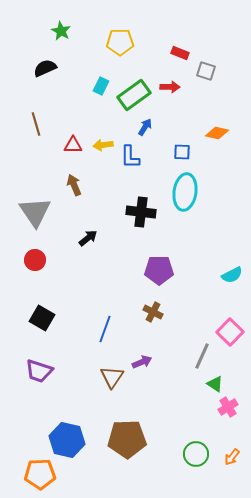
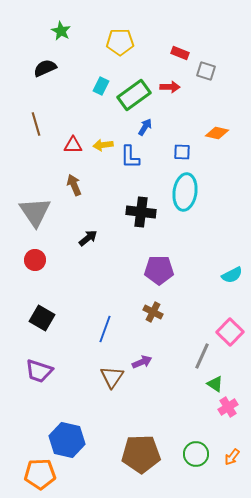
brown pentagon: moved 14 px right, 15 px down
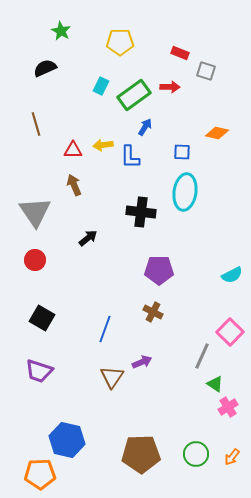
red triangle: moved 5 px down
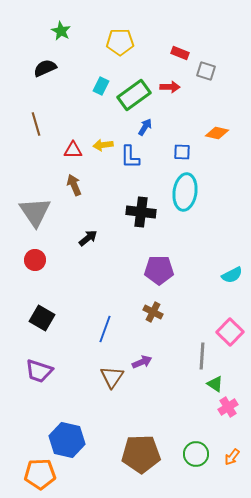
gray line: rotated 20 degrees counterclockwise
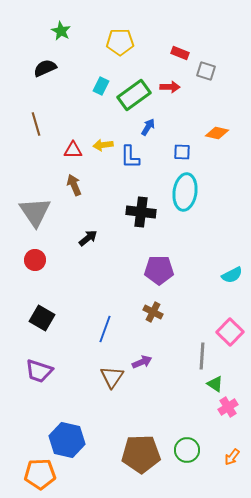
blue arrow: moved 3 px right
green circle: moved 9 px left, 4 px up
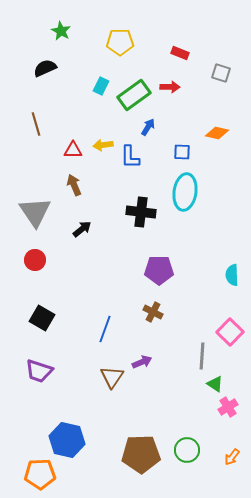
gray square: moved 15 px right, 2 px down
black arrow: moved 6 px left, 9 px up
cyan semicircle: rotated 115 degrees clockwise
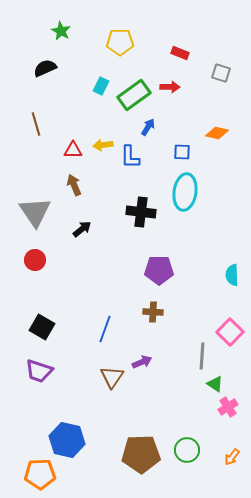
brown cross: rotated 24 degrees counterclockwise
black square: moved 9 px down
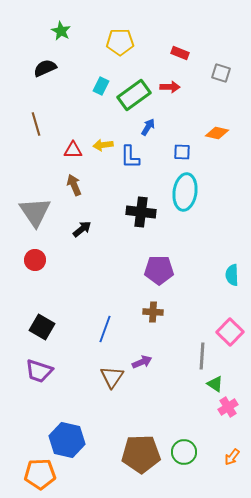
green circle: moved 3 px left, 2 px down
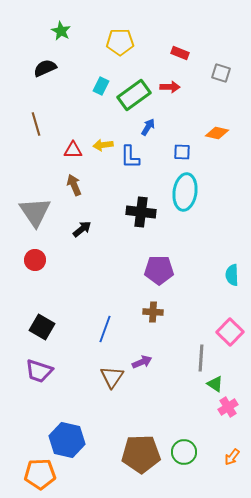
gray line: moved 1 px left, 2 px down
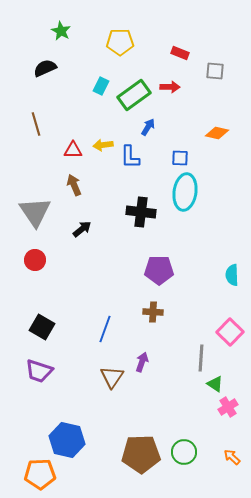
gray square: moved 6 px left, 2 px up; rotated 12 degrees counterclockwise
blue square: moved 2 px left, 6 px down
purple arrow: rotated 48 degrees counterclockwise
orange arrow: rotated 96 degrees clockwise
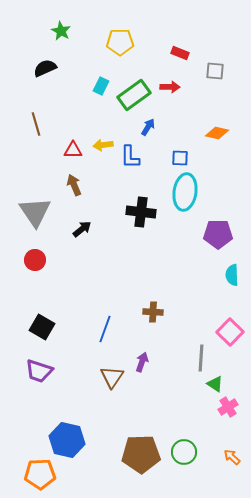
purple pentagon: moved 59 px right, 36 px up
